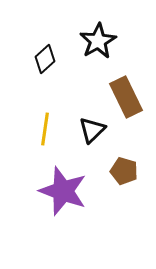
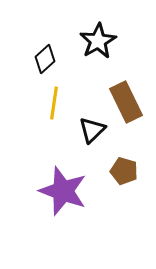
brown rectangle: moved 5 px down
yellow line: moved 9 px right, 26 px up
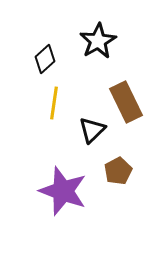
brown pentagon: moved 6 px left; rotated 28 degrees clockwise
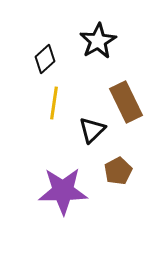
purple star: rotated 21 degrees counterclockwise
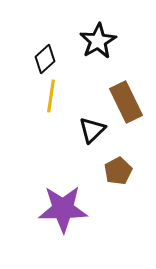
yellow line: moved 3 px left, 7 px up
purple star: moved 18 px down
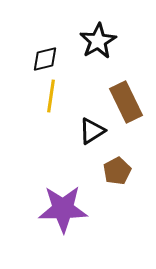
black diamond: rotated 28 degrees clockwise
black triangle: moved 1 px down; rotated 12 degrees clockwise
brown pentagon: moved 1 px left
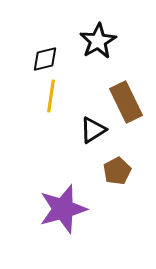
black triangle: moved 1 px right, 1 px up
purple star: rotated 15 degrees counterclockwise
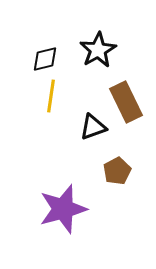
black star: moved 9 px down
black triangle: moved 3 px up; rotated 12 degrees clockwise
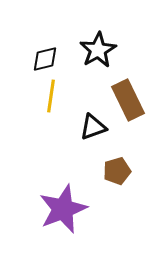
brown rectangle: moved 2 px right, 2 px up
brown pentagon: rotated 12 degrees clockwise
purple star: rotated 6 degrees counterclockwise
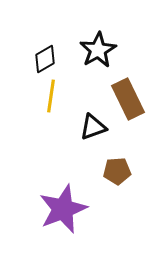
black diamond: rotated 16 degrees counterclockwise
brown rectangle: moved 1 px up
brown pentagon: rotated 12 degrees clockwise
